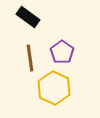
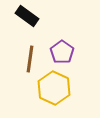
black rectangle: moved 1 px left, 1 px up
brown line: moved 1 px down; rotated 16 degrees clockwise
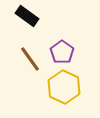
brown line: rotated 44 degrees counterclockwise
yellow hexagon: moved 10 px right, 1 px up
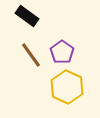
brown line: moved 1 px right, 4 px up
yellow hexagon: moved 3 px right
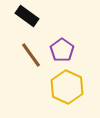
purple pentagon: moved 2 px up
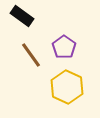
black rectangle: moved 5 px left
purple pentagon: moved 2 px right, 3 px up
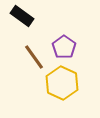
brown line: moved 3 px right, 2 px down
yellow hexagon: moved 5 px left, 4 px up
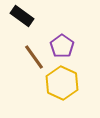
purple pentagon: moved 2 px left, 1 px up
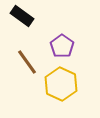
brown line: moved 7 px left, 5 px down
yellow hexagon: moved 1 px left, 1 px down
